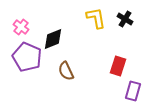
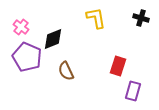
black cross: moved 16 px right, 1 px up; rotated 14 degrees counterclockwise
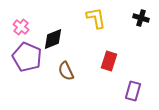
red rectangle: moved 9 px left, 5 px up
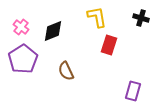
yellow L-shape: moved 1 px right, 1 px up
black diamond: moved 8 px up
purple pentagon: moved 4 px left, 2 px down; rotated 16 degrees clockwise
red rectangle: moved 16 px up
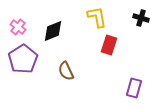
pink cross: moved 3 px left
purple rectangle: moved 1 px right, 3 px up
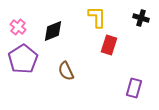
yellow L-shape: rotated 10 degrees clockwise
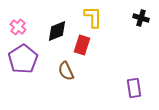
yellow L-shape: moved 4 px left
black diamond: moved 4 px right
red rectangle: moved 27 px left
purple rectangle: rotated 24 degrees counterclockwise
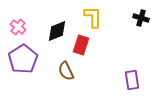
red rectangle: moved 1 px left
purple rectangle: moved 2 px left, 8 px up
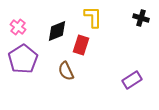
purple rectangle: rotated 66 degrees clockwise
